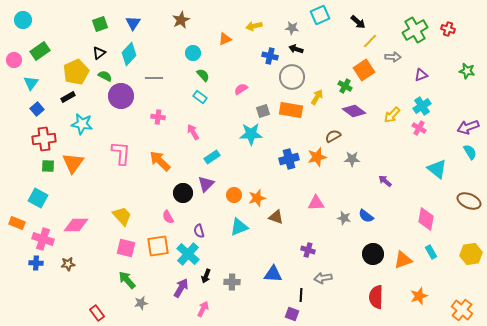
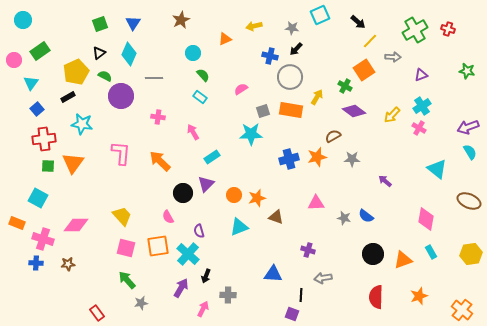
black arrow at (296, 49): rotated 64 degrees counterclockwise
cyan diamond at (129, 54): rotated 20 degrees counterclockwise
gray circle at (292, 77): moved 2 px left
gray cross at (232, 282): moved 4 px left, 13 px down
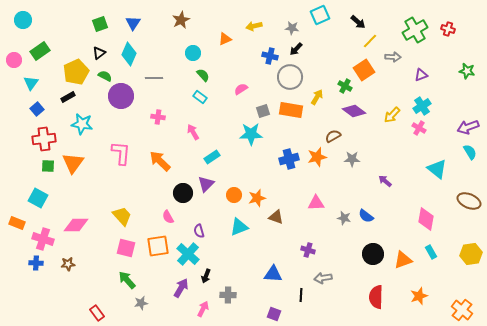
purple square at (292, 314): moved 18 px left
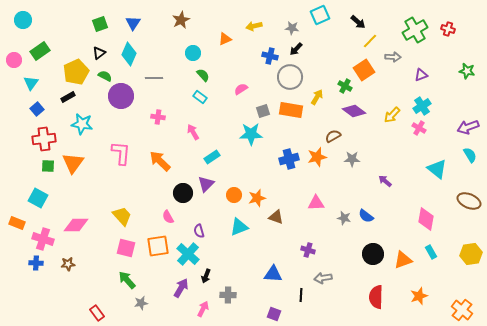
cyan semicircle at (470, 152): moved 3 px down
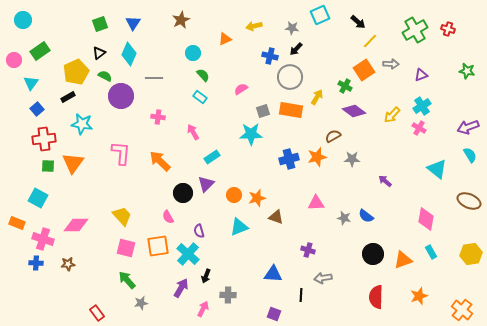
gray arrow at (393, 57): moved 2 px left, 7 px down
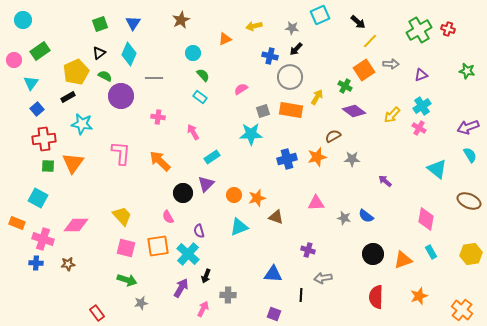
green cross at (415, 30): moved 4 px right
blue cross at (289, 159): moved 2 px left
green arrow at (127, 280): rotated 150 degrees clockwise
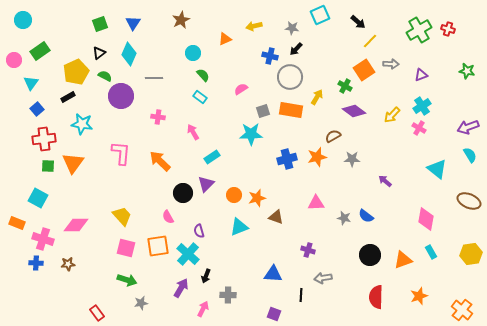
black circle at (373, 254): moved 3 px left, 1 px down
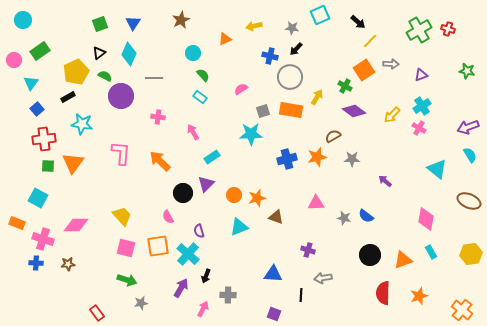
red semicircle at (376, 297): moved 7 px right, 4 px up
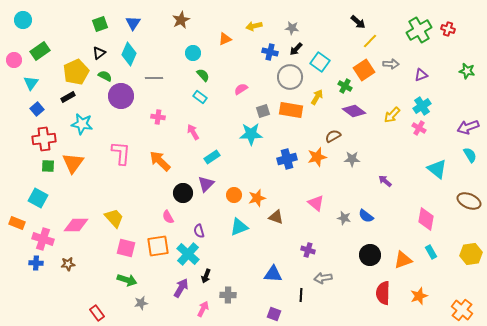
cyan square at (320, 15): moved 47 px down; rotated 30 degrees counterclockwise
blue cross at (270, 56): moved 4 px up
pink triangle at (316, 203): rotated 42 degrees clockwise
yellow trapezoid at (122, 216): moved 8 px left, 2 px down
